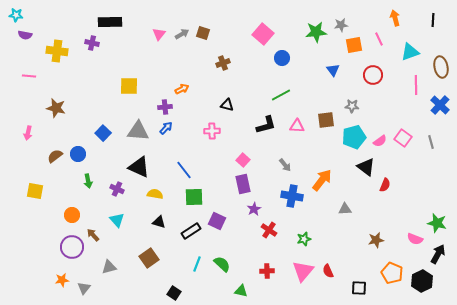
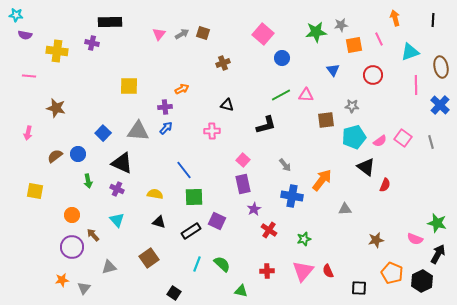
pink triangle at (297, 126): moved 9 px right, 31 px up
black triangle at (139, 167): moved 17 px left, 4 px up
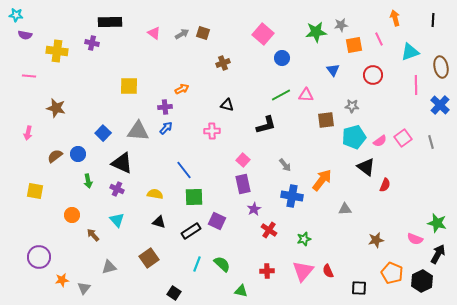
pink triangle at (159, 34): moved 5 px left, 1 px up; rotated 32 degrees counterclockwise
pink square at (403, 138): rotated 18 degrees clockwise
purple circle at (72, 247): moved 33 px left, 10 px down
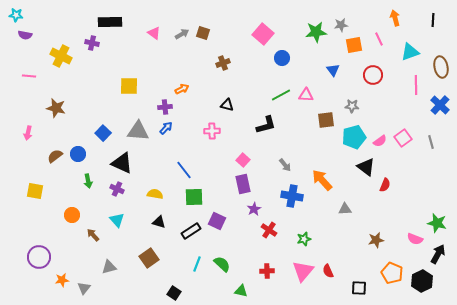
yellow cross at (57, 51): moved 4 px right, 5 px down; rotated 20 degrees clockwise
orange arrow at (322, 180): rotated 80 degrees counterclockwise
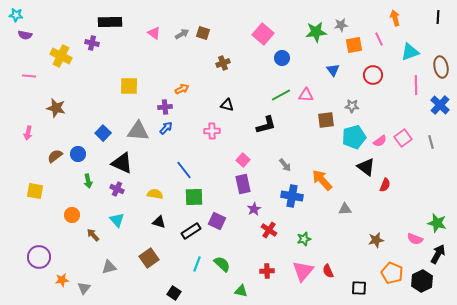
black line at (433, 20): moved 5 px right, 3 px up
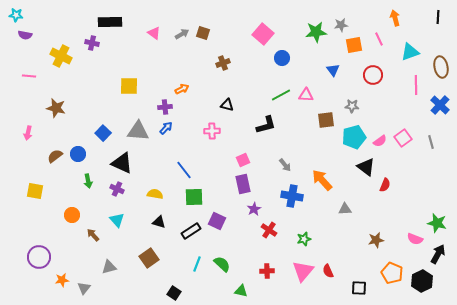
pink square at (243, 160): rotated 24 degrees clockwise
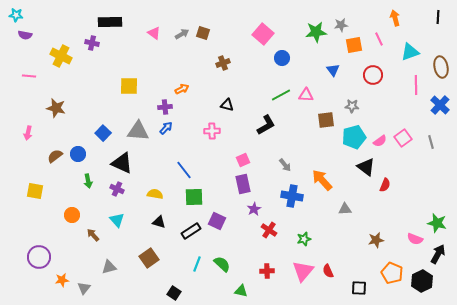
black L-shape at (266, 125): rotated 15 degrees counterclockwise
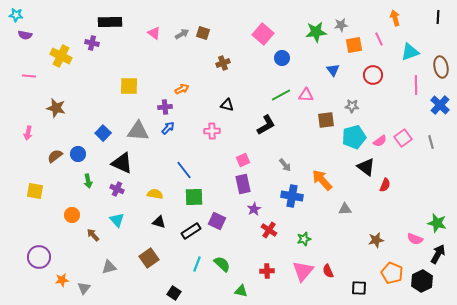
blue arrow at (166, 128): moved 2 px right
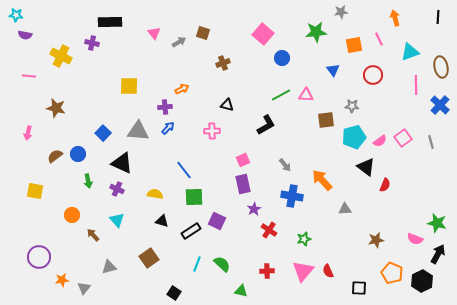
gray star at (341, 25): moved 13 px up
pink triangle at (154, 33): rotated 16 degrees clockwise
gray arrow at (182, 34): moved 3 px left, 8 px down
black triangle at (159, 222): moved 3 px right, 1 px up
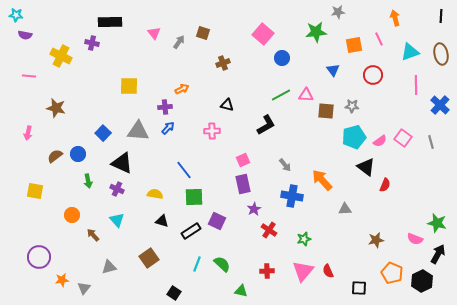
gray star at (341, 12): moved 3 px left
black line at (438, 17): moved 3 px right, 1 px up
gray arrow at (179, 42): rotated 24 degrees counterclockwise
brown ellipse at (441, 67): moved 13 px up
brown square at (326, 120): moved 9 px up; rotated 12 degrees clockwise
pink square at (403, 138): rotated 18 degrees counterclockwise
